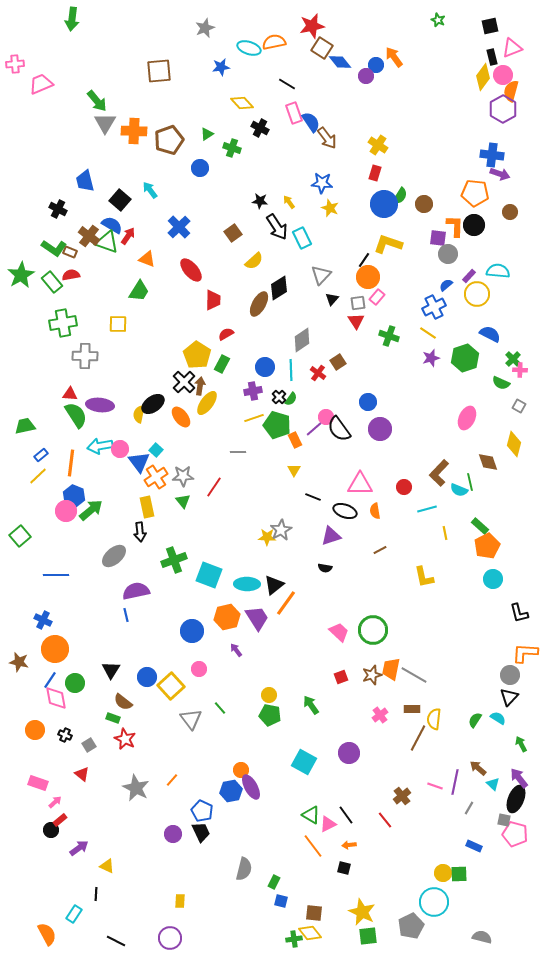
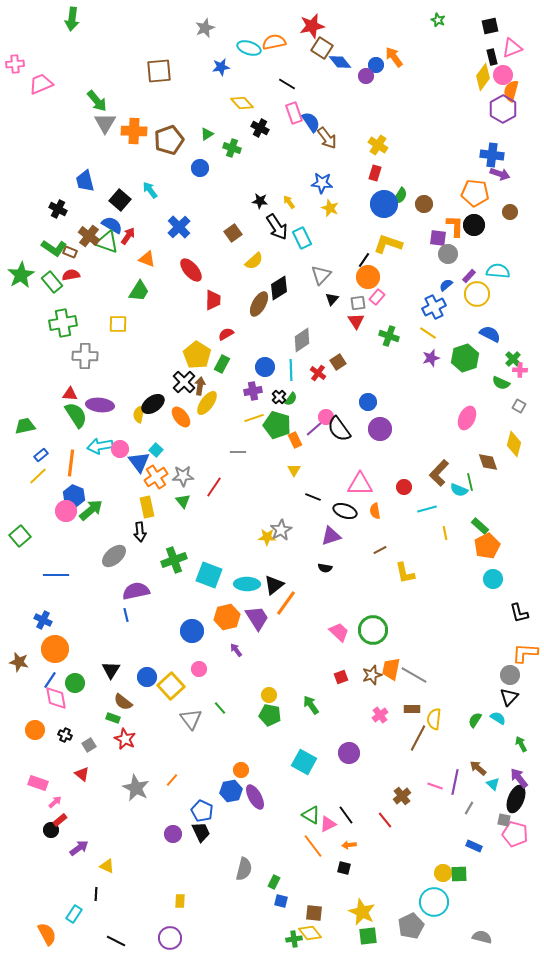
yellow L-shape at (424, 577): moved 19 px left, 4 px up
purple ellipse at (251, 787): moved 4 px right, 10 px down
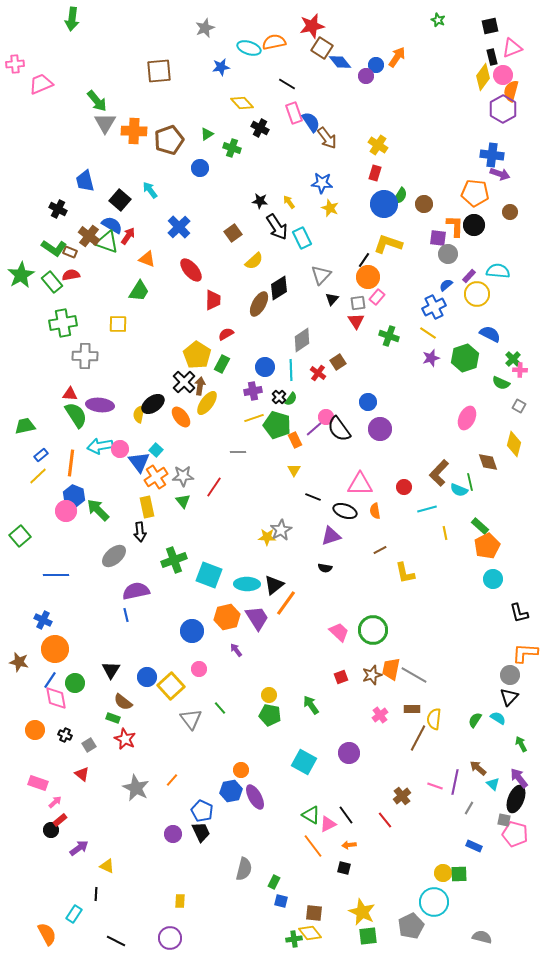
orange arrow at (394, 57): moved 3 px right; rotated 70 degrees clockwise
green arrow at (91, 510): moved 7 px right; rotated 95 degrees counterclockwise
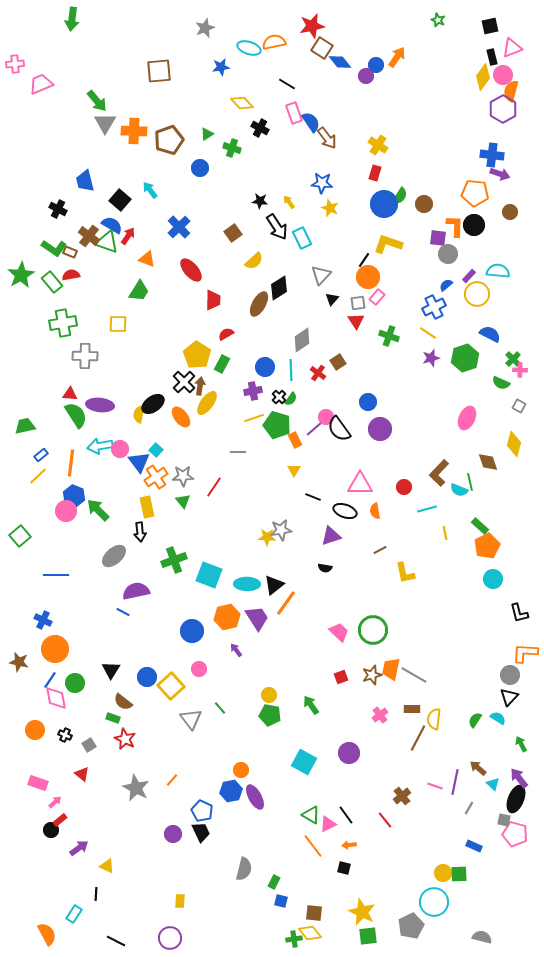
gray star at (281, 530): rotated 20 degrees clockwise
blue line at (126, 615): moved 3 px left, 3 px up; rotated 48 degrees counterclockwise
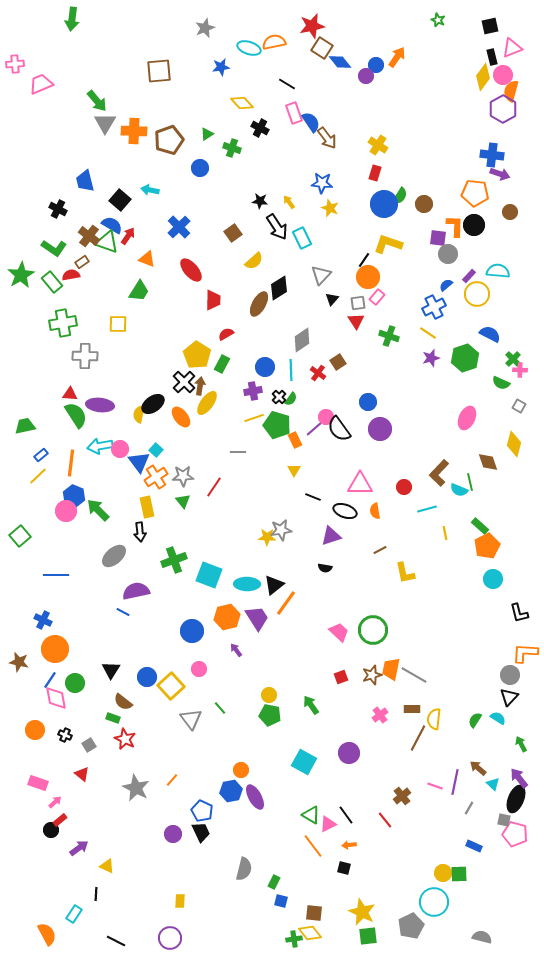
cyan arrow at (150, 190): rotated 42 degrees counterclockwise
brown rectangle at (70, 252): moved 12 px right, 10 px down; rotated 56 degrees counterclockwise
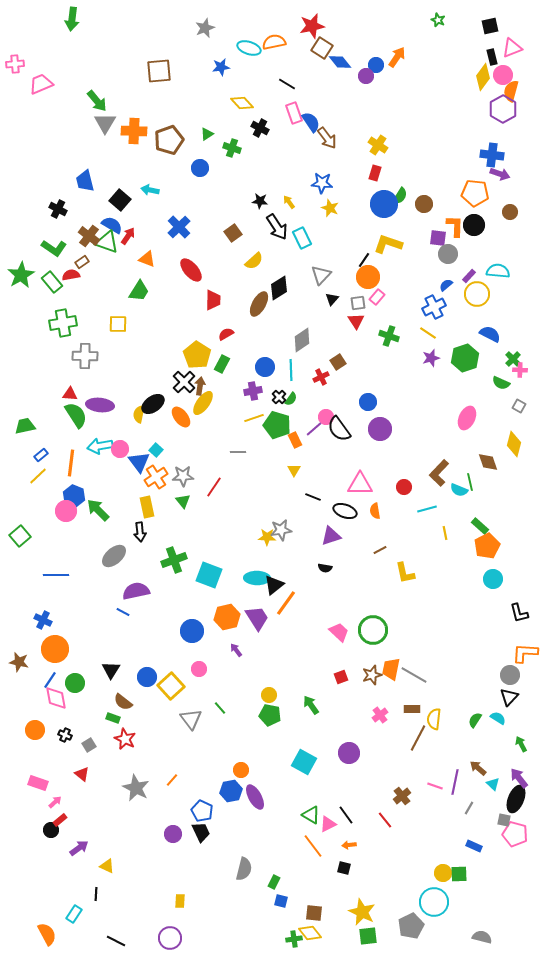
red cross at (318, 373): moved 3 px right, 4 px down; rotated 28 degrees clockwise
yellow ellipse at (207, 403): moved 4 px left
cyan ellipse at (247, 584): moved 10 px right, 6 px up
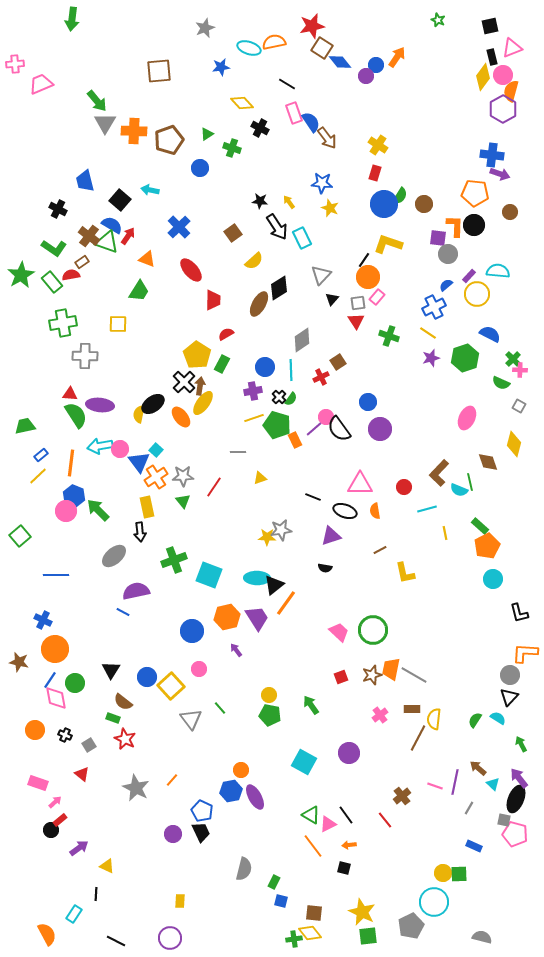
yellow triangle at (294, 470): moved 34 px left, 8 px down; rotated 40 degrees clockwise
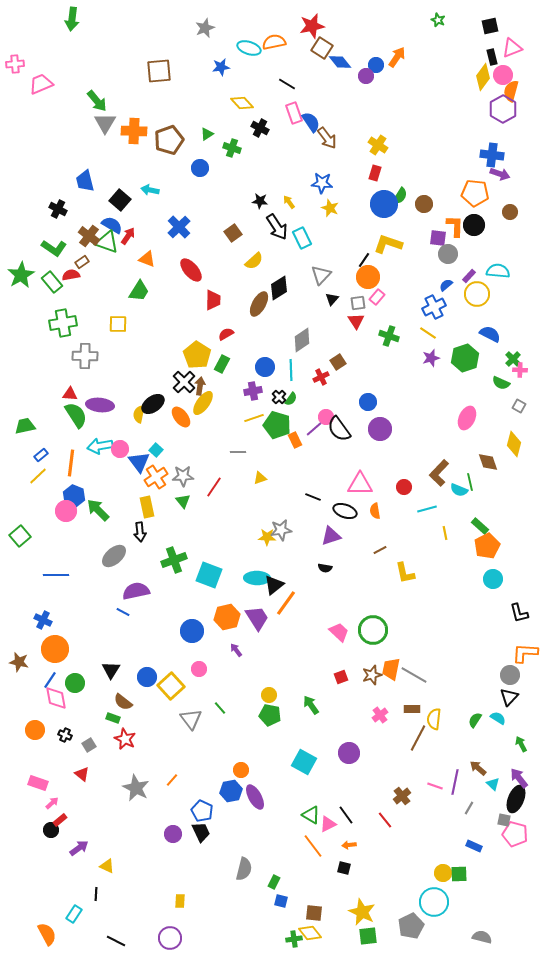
pink arrow at (55, 802): moved 3 px left, 1 px down
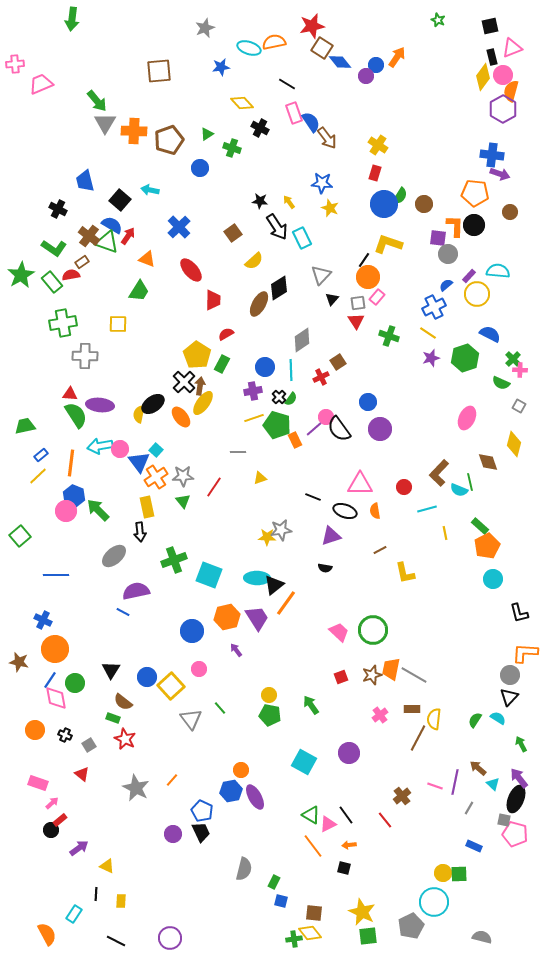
yellow rectangle at (180, 901): moved 59 px left
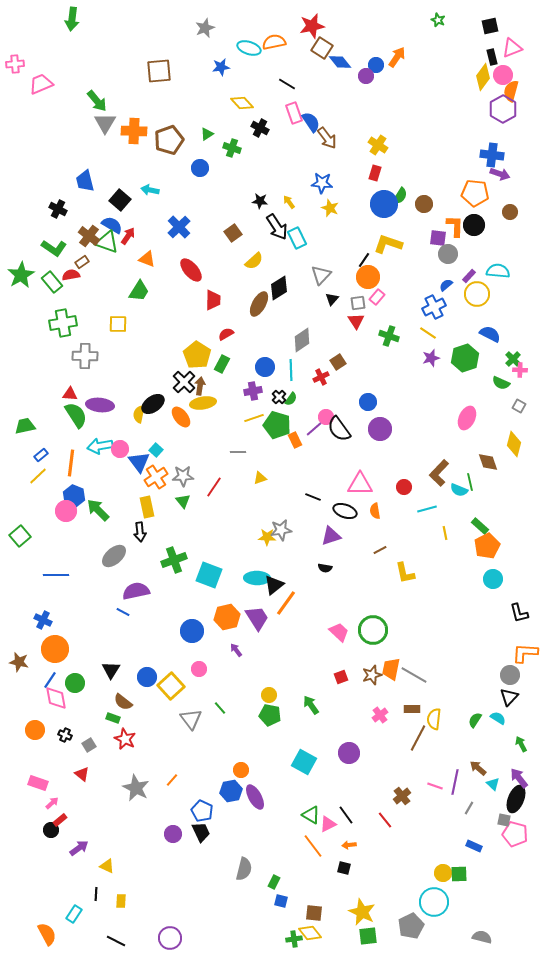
cyan rectangle at (302, 238): moved 5 px left
yellow ellipse at (203, 403): rotated 45 degrees clockwise
